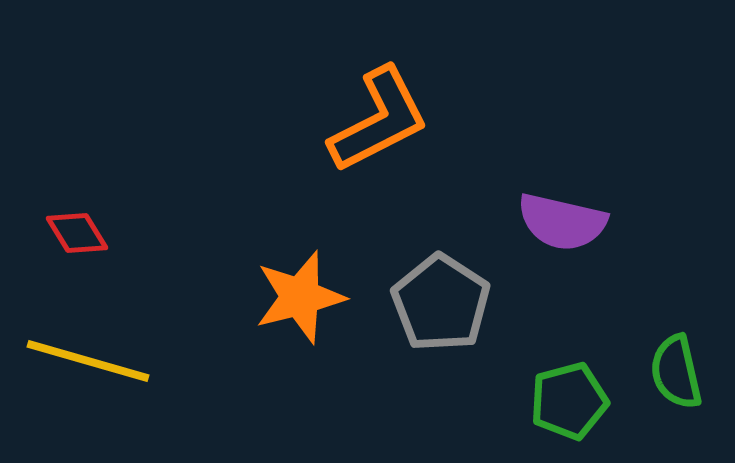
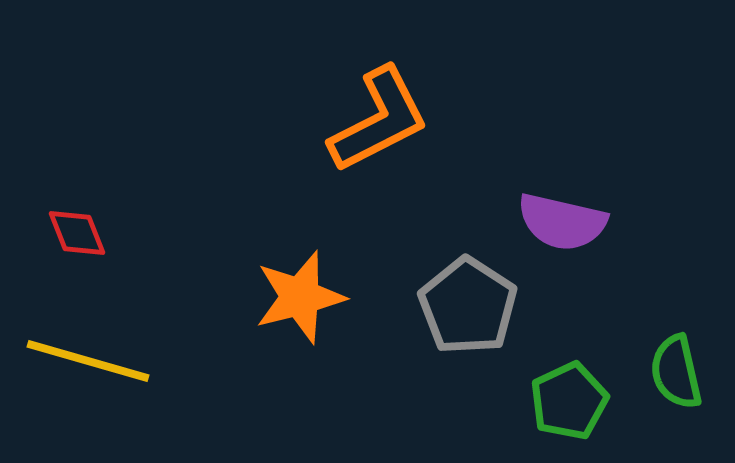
red diamond: rotated 10 degrees clockwise
gray pentagon: moved 27 px right, 3 px down
green pentagon: rotated 10 degrees counterclockwise
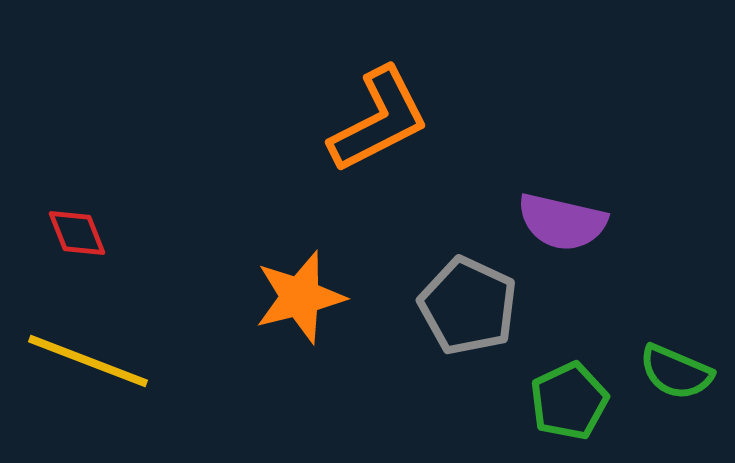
gray pentagon: rotated 8 degrees counterclockwise
yellow line: rotated 5 degrees clockwise
green semicircle: rotated 54 degrees counterclockwise
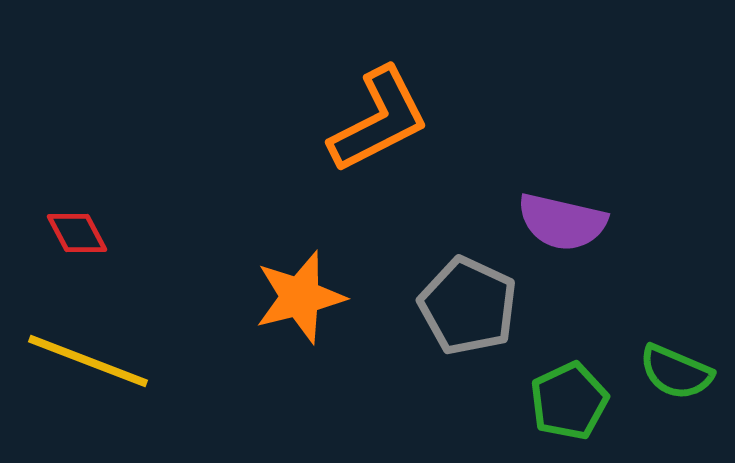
red diamond: rotated 6 degrees counterclockwise
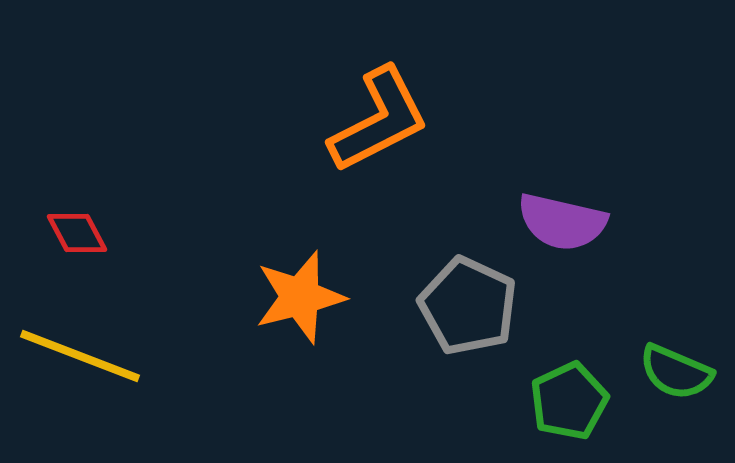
yellow line: moved 8 px left, 5 px up
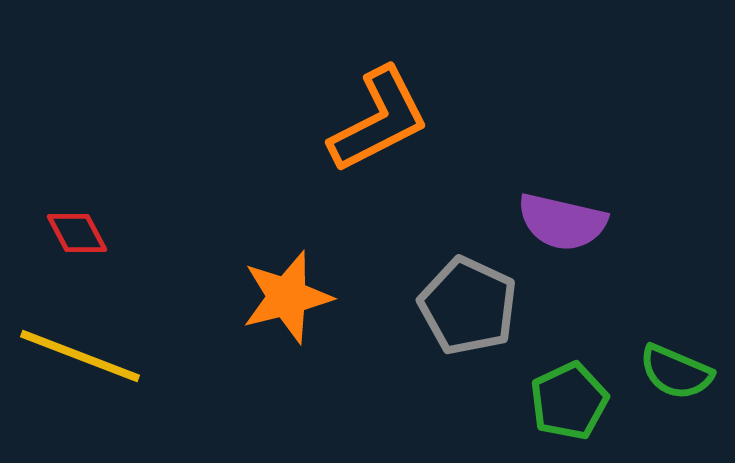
orange star: moved 13 px left
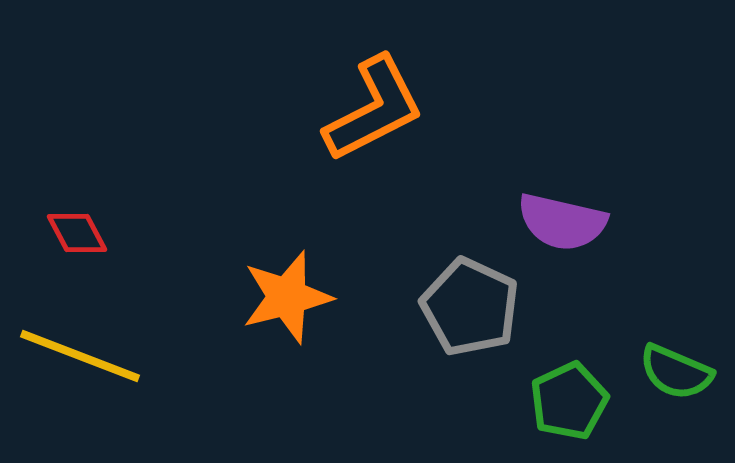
orange L-shape: moved 5 px left, 11 px up
gray pentagon: moved 2 px right, 1 px down
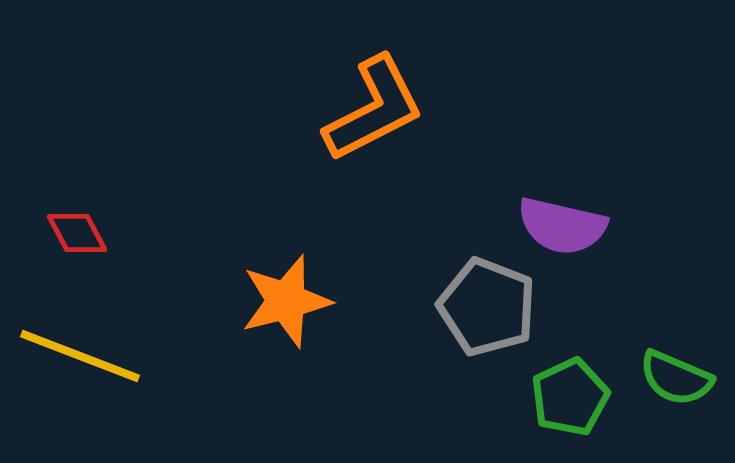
purple semicircle: moved 4 px down
orange star: moved 1 px left, 4 px down
gray pentagon: moved 17 px right; rotated 4 degrees counterclockwise
green semicircle: moved 6 px down
green pentagon: moved 1 px right, 4 px up
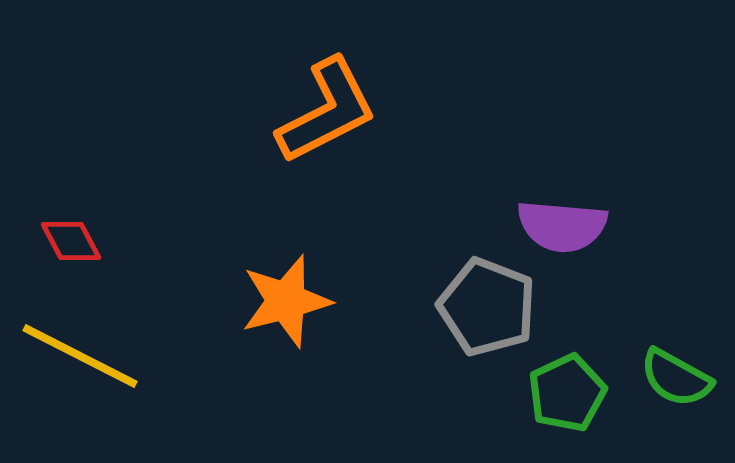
orange L-shape: moved 47 px left, 2 px down
purple semicircle: rotated 8 degrees counterclockwise
red diamond: moved 6 px left, 8 px down
yellow line: rotated 6 degrees clockwise
green semicircle: rotated 6 degrees clockwise
green pentagon: moved 3 px left, 4 px up
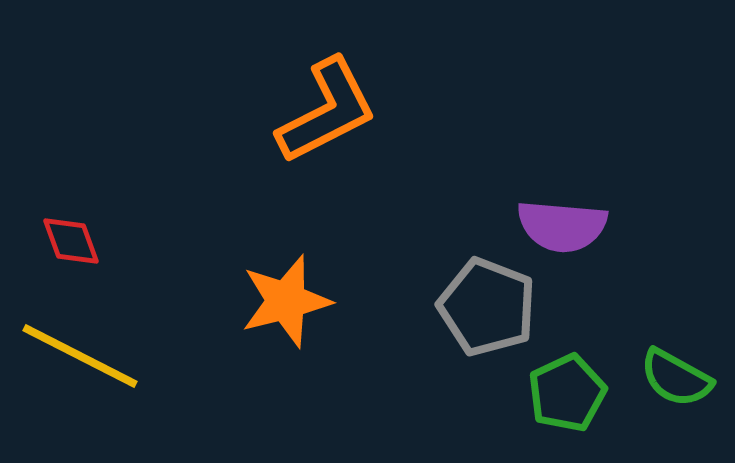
red diamond: rotated 8 degrees clockwise
